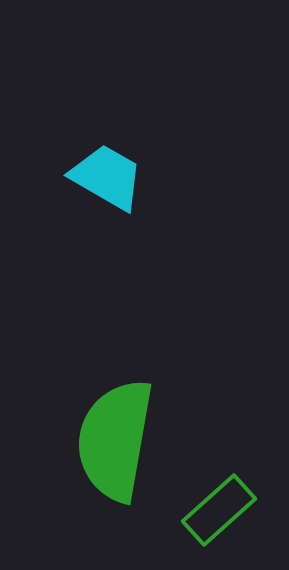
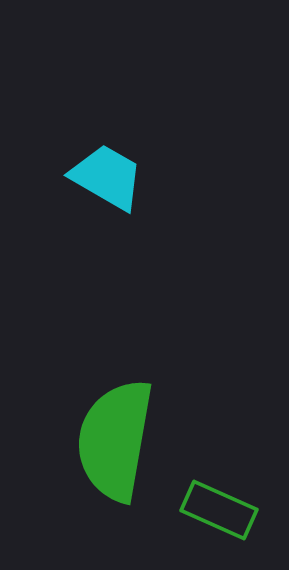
green rectangle: rotated 66 degrees clockwise
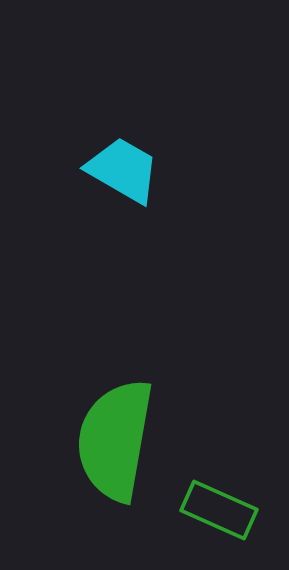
cyan trapezoid: moved 16 px right, 7 px up
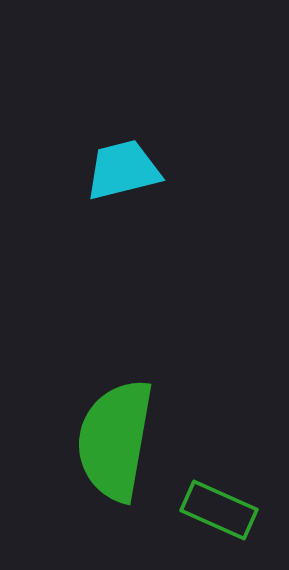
cyan trapezoid: rotated 44 degrees counterclockwise
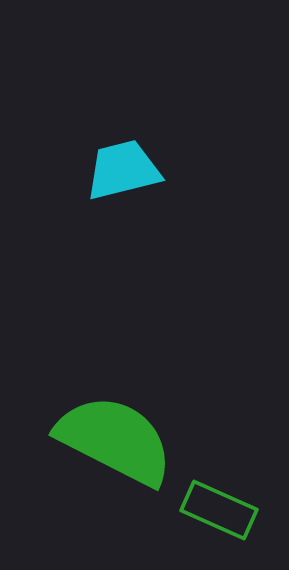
green semicircle: rotated 107 degrees clockwise
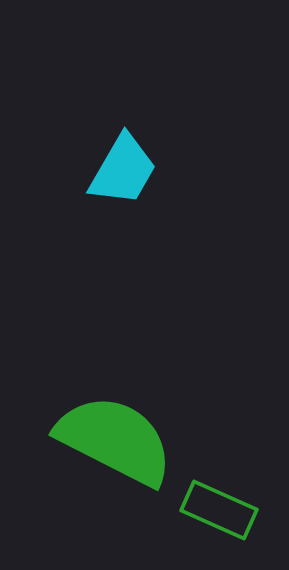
cyan trapezoid: rotated 134 degrees clockwise
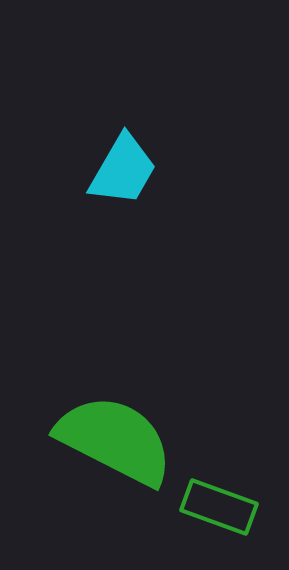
green rectangle: moved 3 px up; rotated 4 degrees counterclockwise
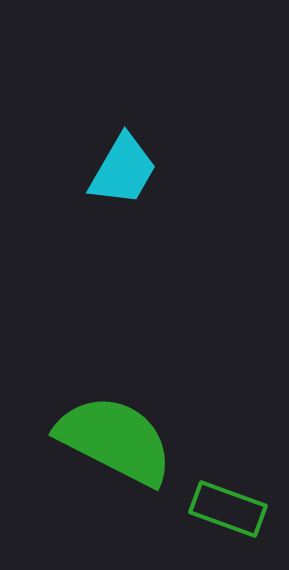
green rectangle: moved 9 px right, 2 px down
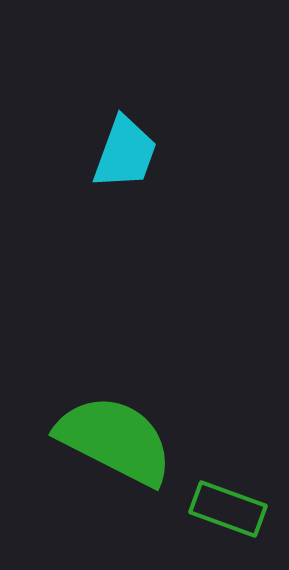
cyan trapezoid: moved 2 px right, 17 px up; rotated 10 degrees counterclockwise
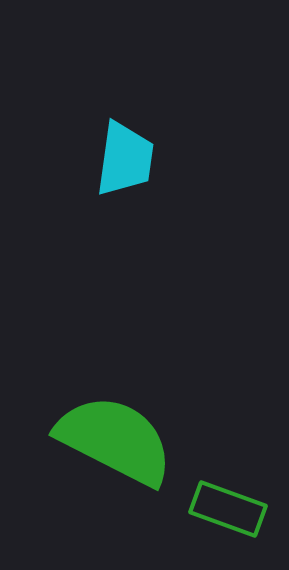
cyan trapezoid: moved 6 px down; rotated 12 degrees counterclockwise
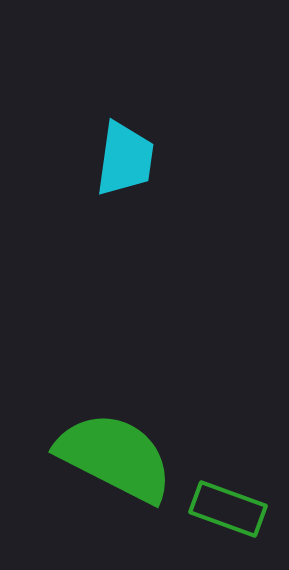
green semicircle: moved 17 px down
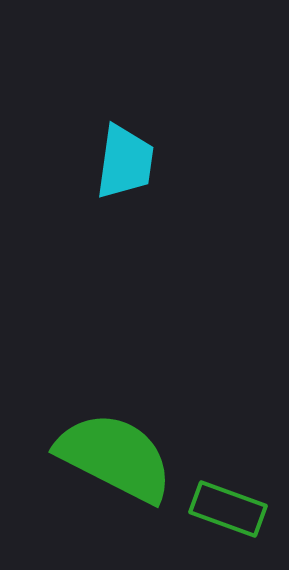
cyan trapezoid: moved 3 px down
